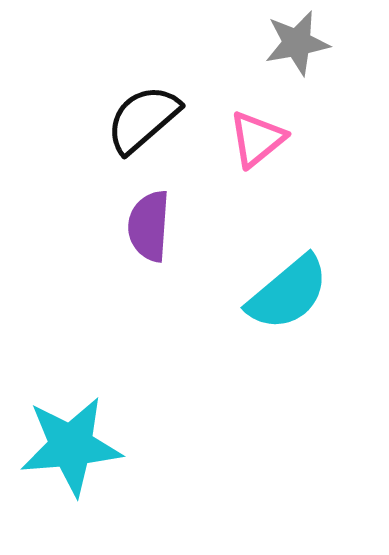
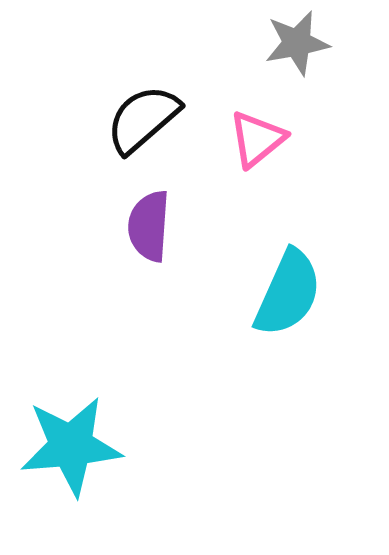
cyan semicircle: rotated 26 degrees counterclockwise
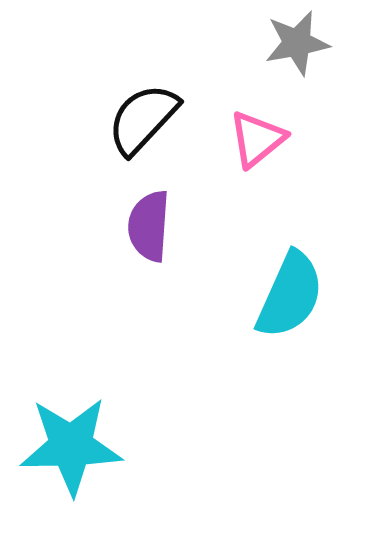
black semicircle: rotated 6 degrees counterclockwise
cyan semicircle: moved 2 px right, 2 px down
cyan star: rotated 4 degrees clockwise
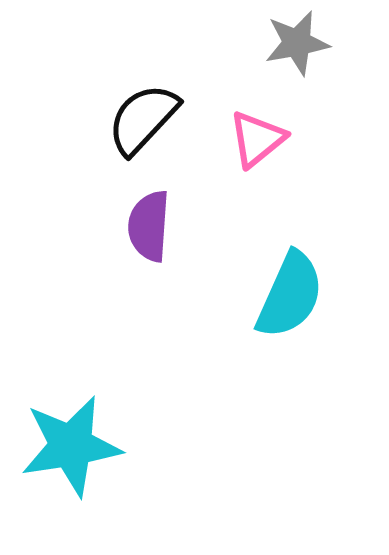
cyan star: rotated 8 degrees counterclockwise
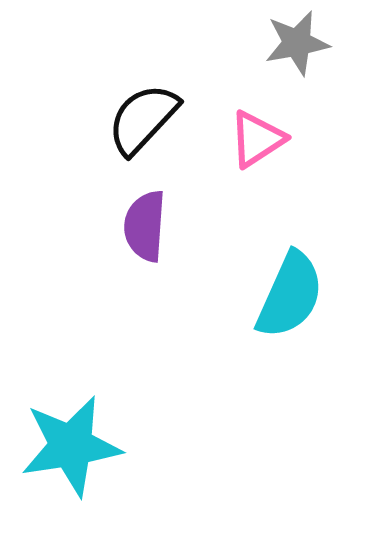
pink triangle: rotated 6 degrees clockwise
purple semicircle: moved 4 px left
